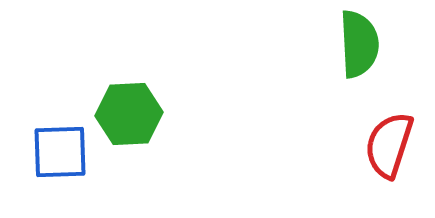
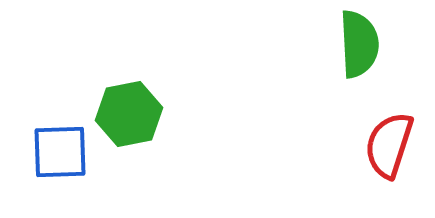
green hexagon: rotated 8 degrees counterclockwise
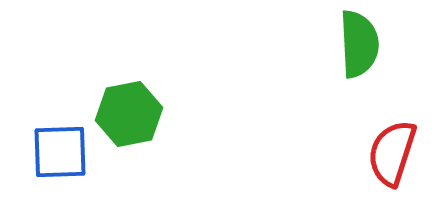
red semicircle: moved 3 px right, 8 px down
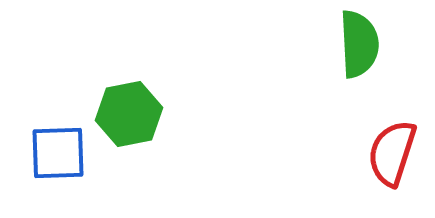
blue square: moved 2 px left, 1 px down
